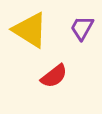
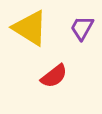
yellow triangle: moved 2 px up
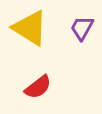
red semicircle: moved 16 px left, 11 px down
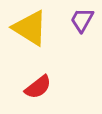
purple trapezoid: moved 8 px up
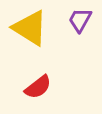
purple trapezoid: moved 2 px left
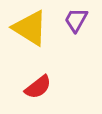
purple trapezoid: moved 4 px left
